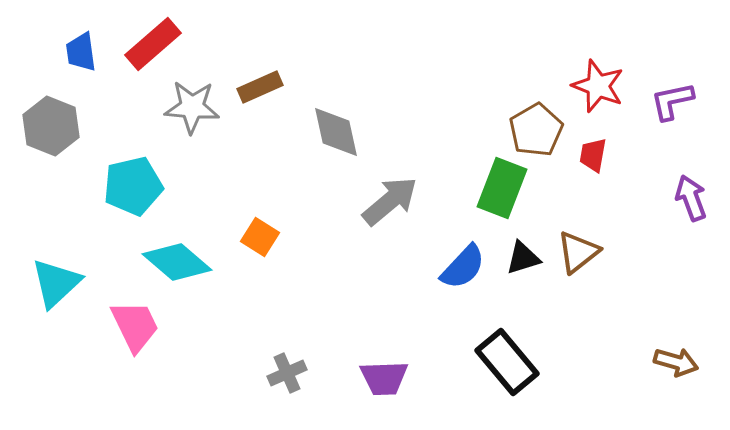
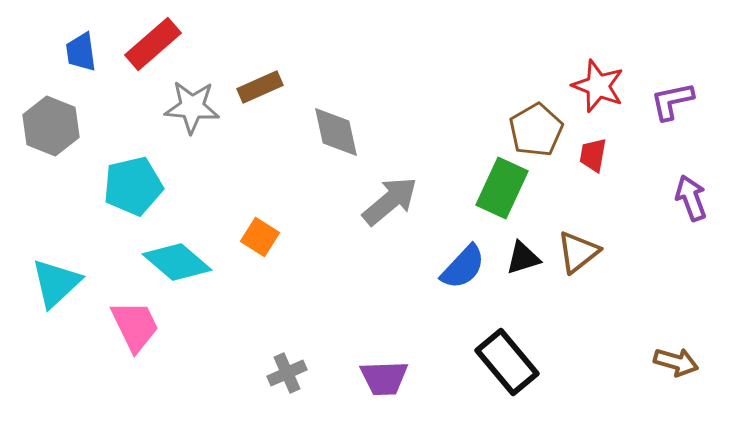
green rectangle: rotated 4 degrees clockwise
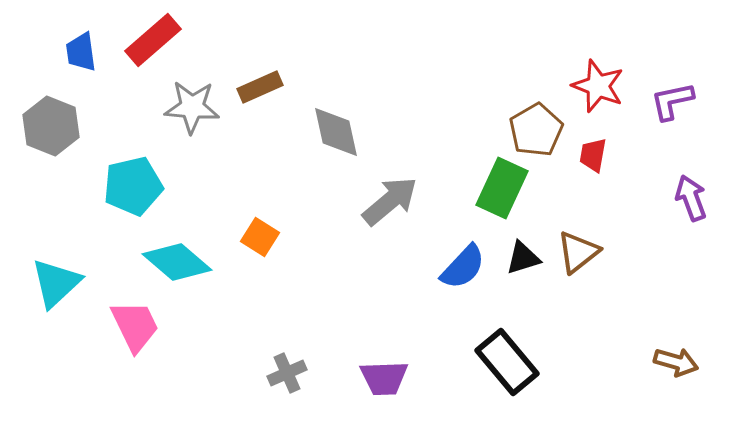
red rectangle: moved 4 px up
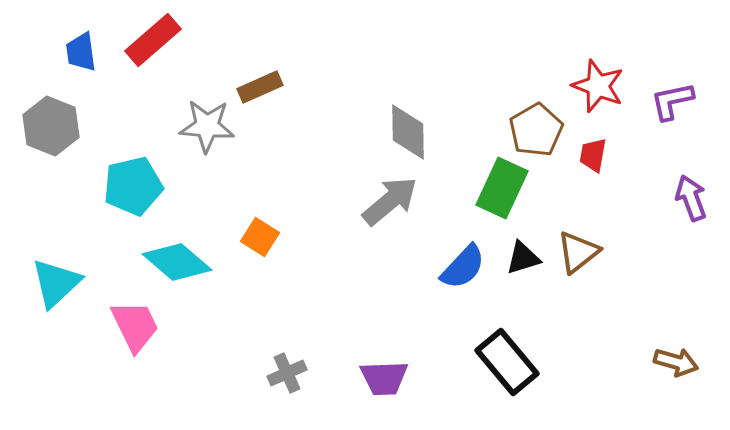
gray star: moved 15 px right, 19 px down
gray diamond: moved 72 px right; rotated 12 degrees clockwise
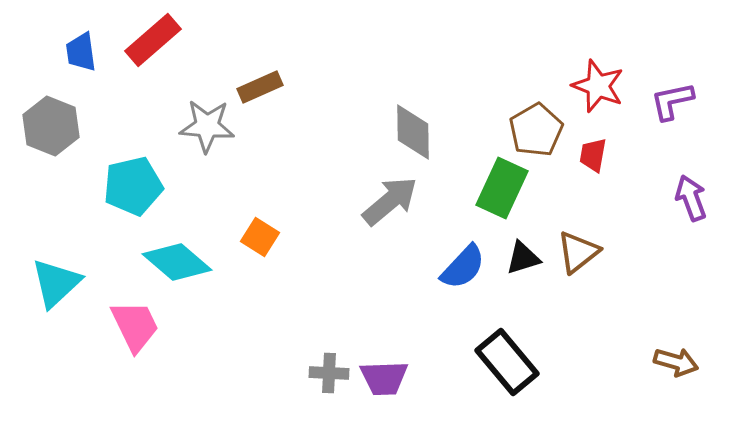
gray diamond: moved 5 px right
gray cross: moved 42 px right; rotated 27 degrees clockwise
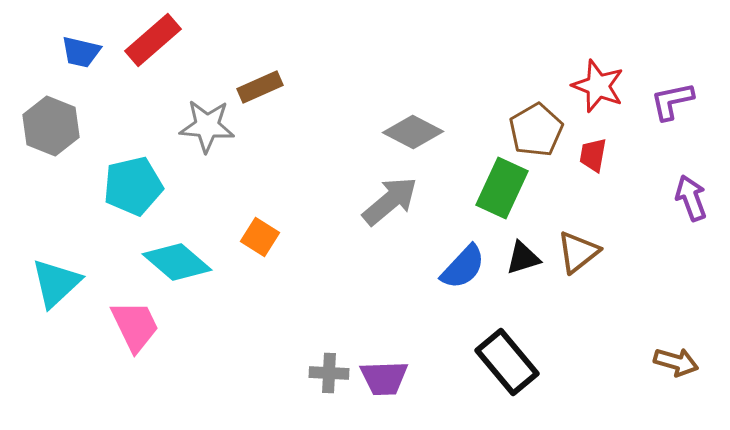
blue trapezoid: rotated 69 degrees counterclockwise
gray diamond: rotated 62 degrees counterclockwise
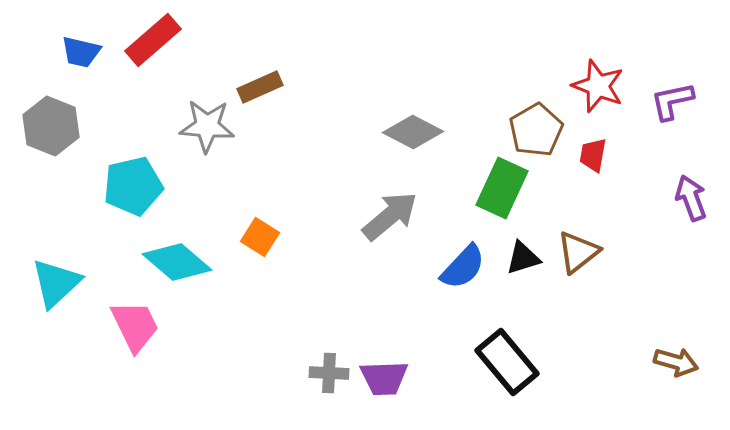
gray arrow: moved 15 px down
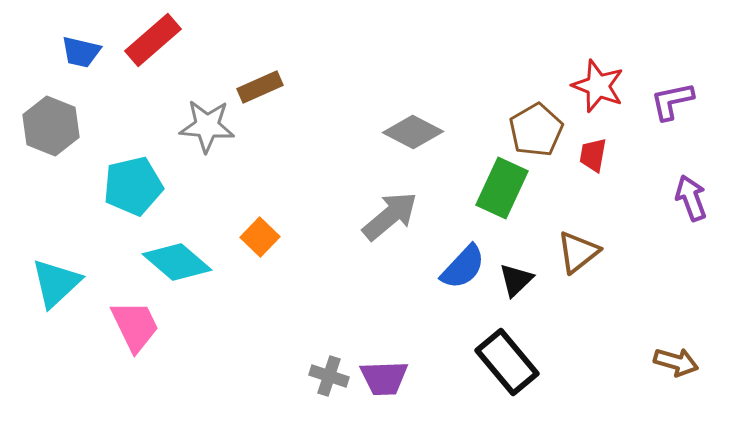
orange square: rotated 12 degrees clockwise
black triangle: moved 7 px left, 22 px down; rotated 27 degrees counterclockwise
gray cross: moved 3 px down; rotated 15 degrees clockwise
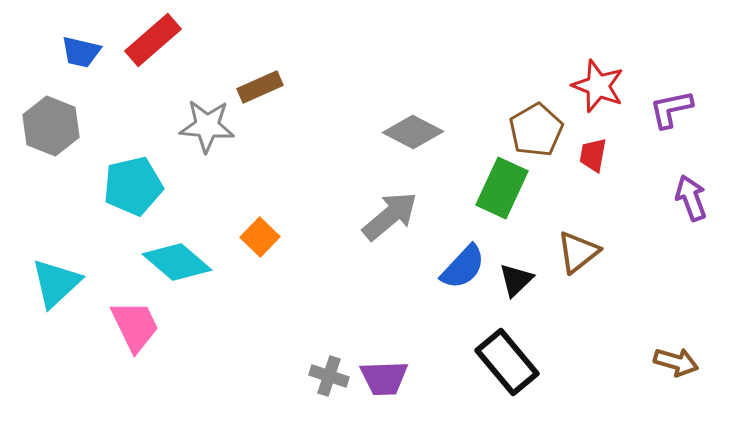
purple L-shape: moved 1 px left, 8 px down
